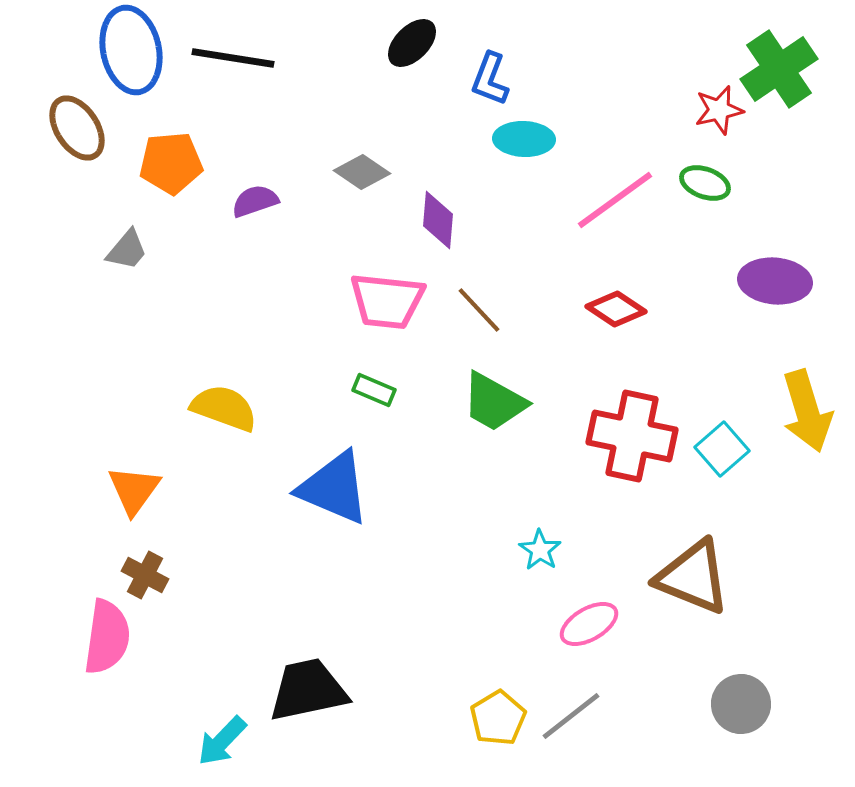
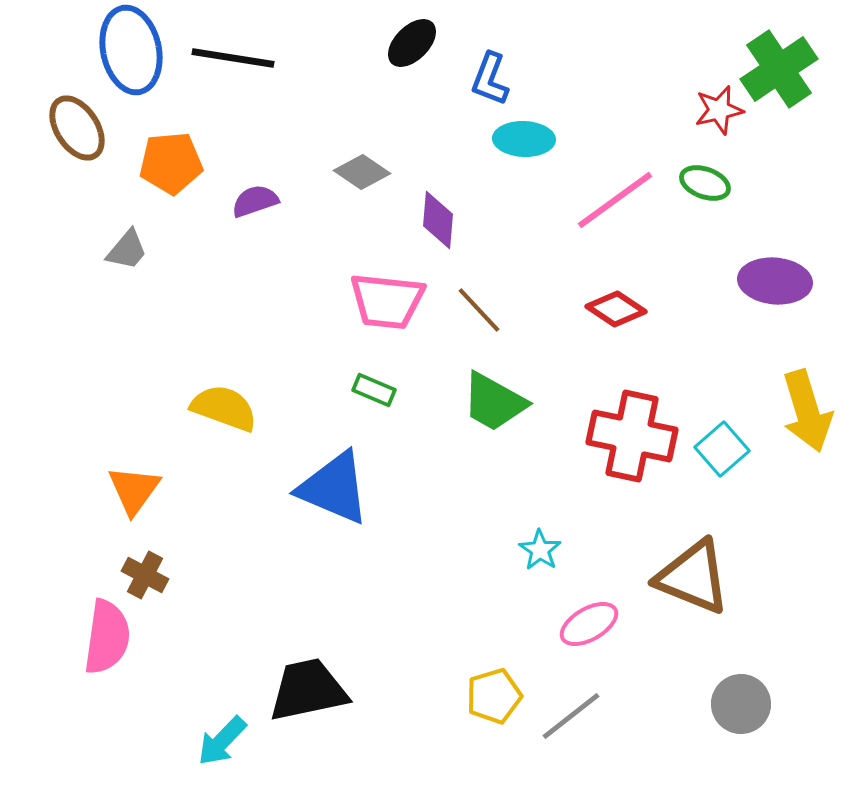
yellow pentagon: moved 4 px left, 22 px up; rotated 14 degrees clockwise
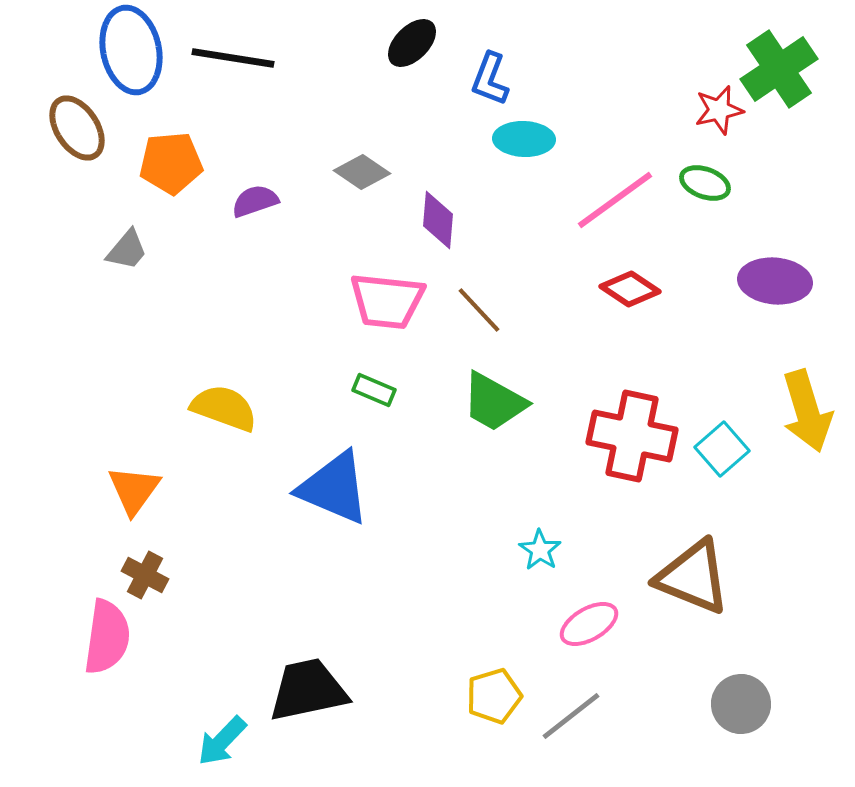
red diamond: moved 14 px right, 20 px up
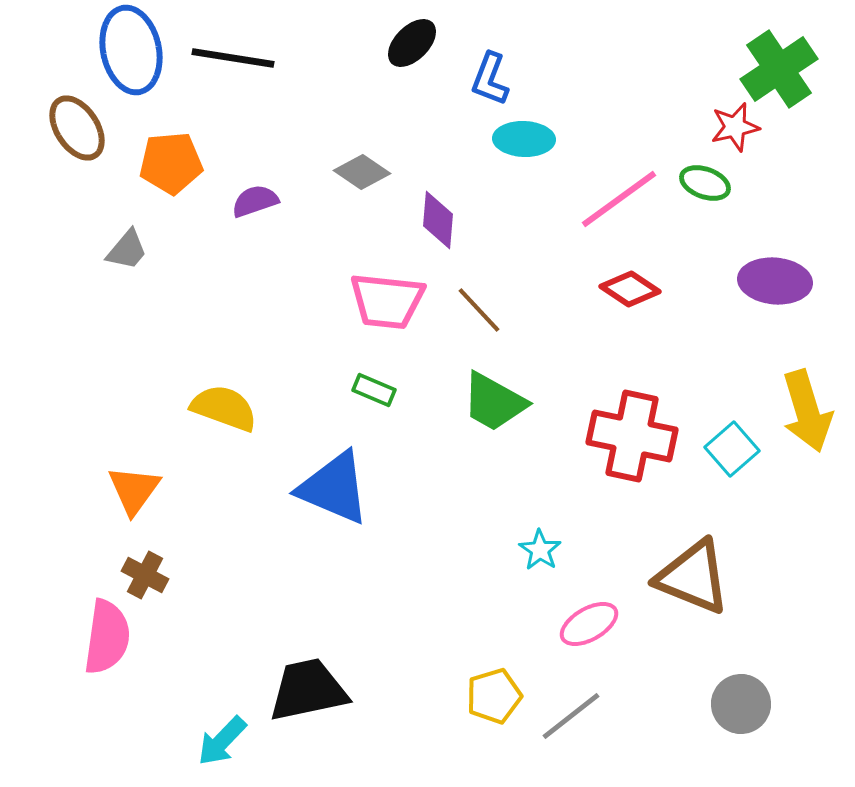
red star: moved 16 px right, 17 px down
pink line: moved 4 px right, 1 px up
cyan square: moved 10 px right
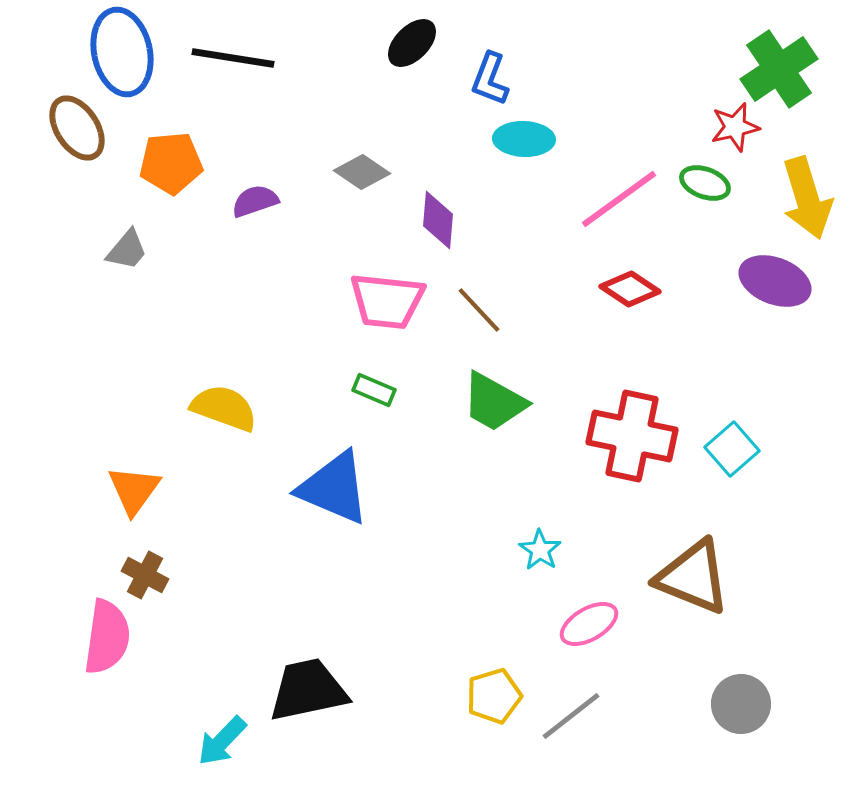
blue ellipse: moved 9 px left, 2 px down
purple ellipse: rotated 16 degrees clockwise
yellow arrow: moved 213 px up
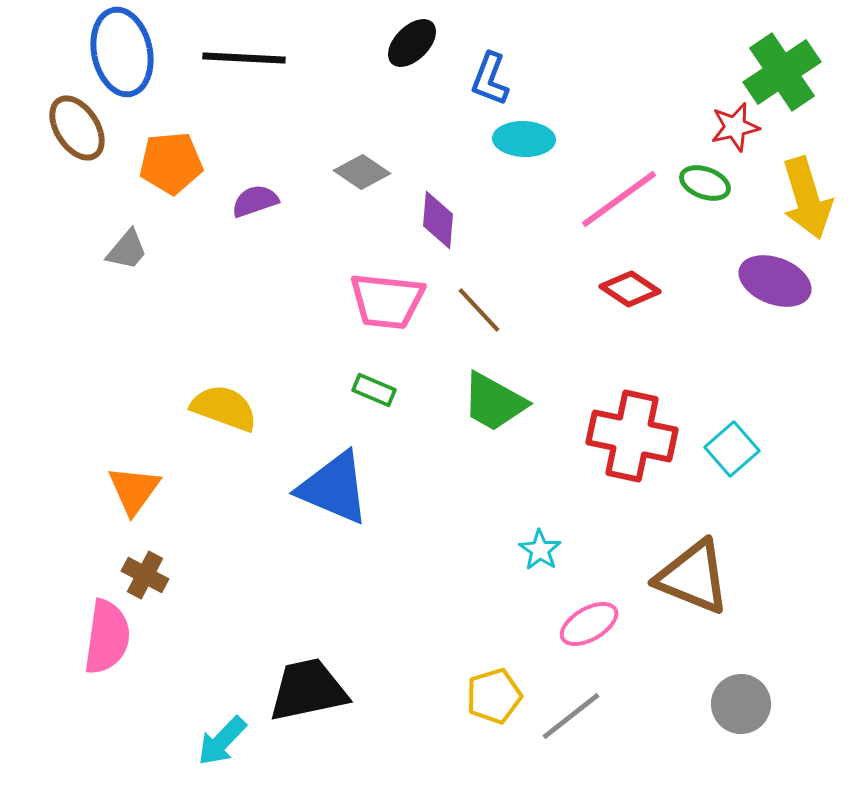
black line: moved 11 px right; rotated 6 degrees counterclockwise
green cross: moved 3 px right, 3 px down
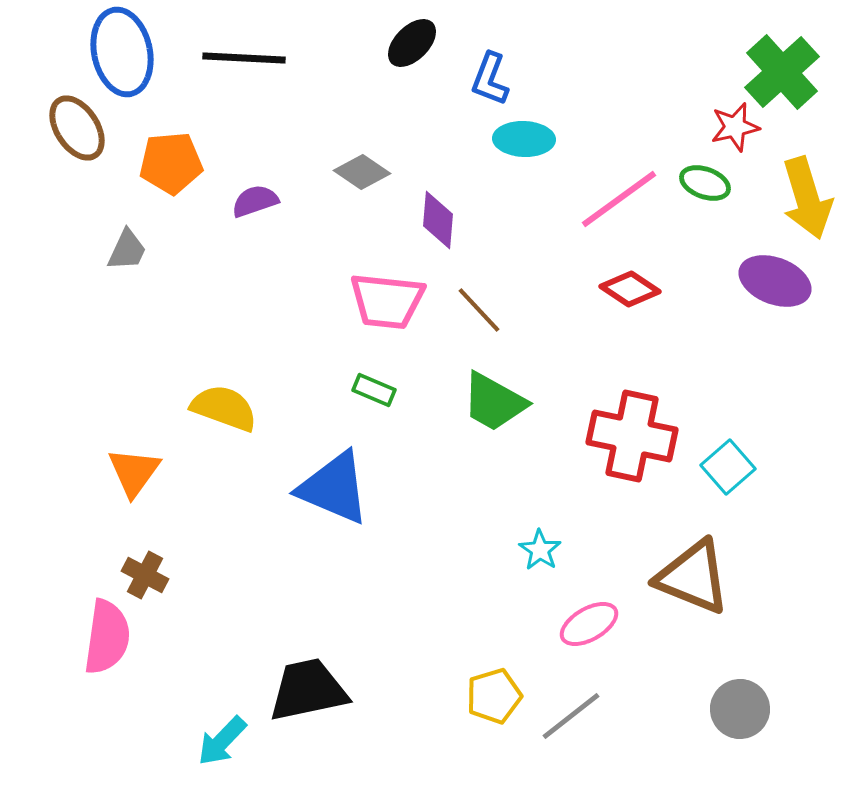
green cross: rotated 8 degrees counterclockwise
gray trapezoid: rotated 15 degrees counterclockwise
cyan square: moved 4 px left, 18 px down
orange triangle: moved 18 px up
gray circle: moved 1 px left, 5 px down
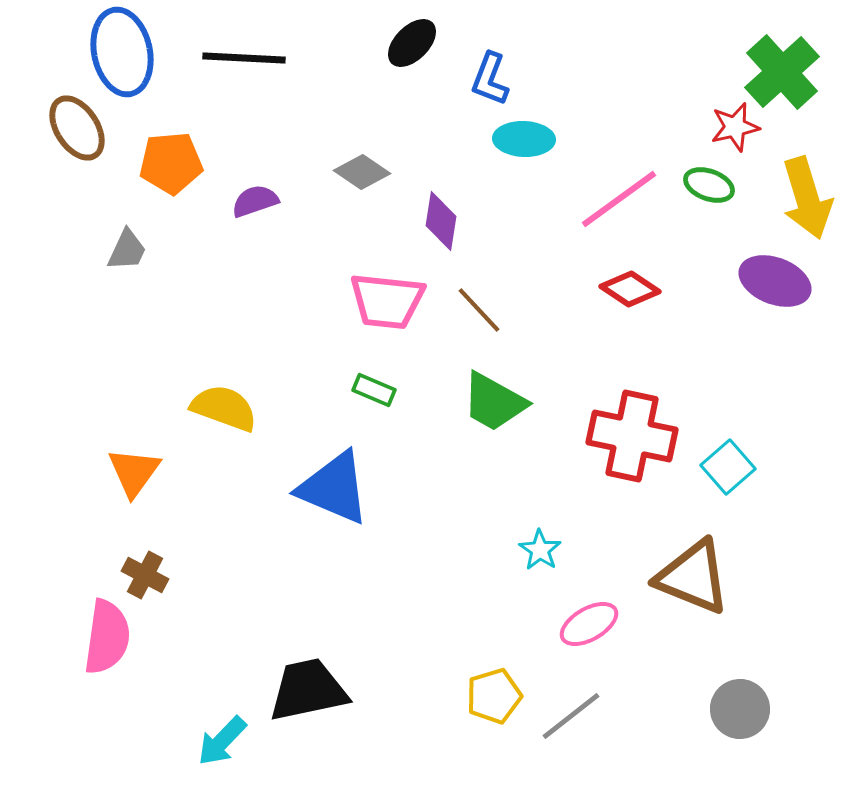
green ellipse: moved 4 px right, 2 px down
purple diamond: moved 3 px right, 1 px down; rotated 4 degrees clockwise
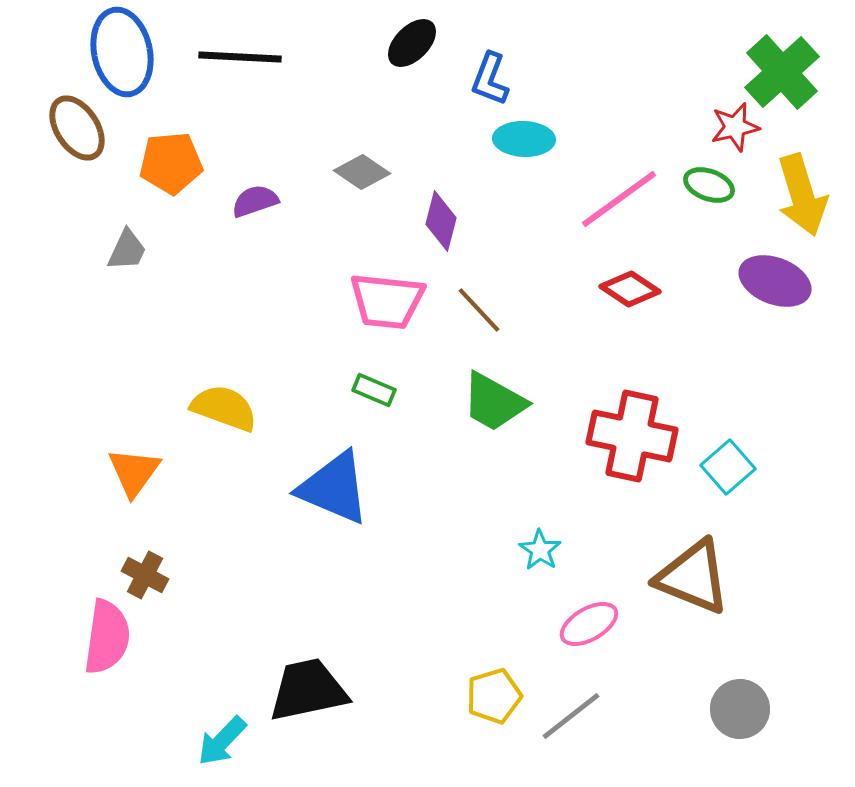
black line: moved 4 px left, 1 px up
yellow arrow: moved 5 px left, 3 px up
purple diamond: rotated 6 degrees clockwise
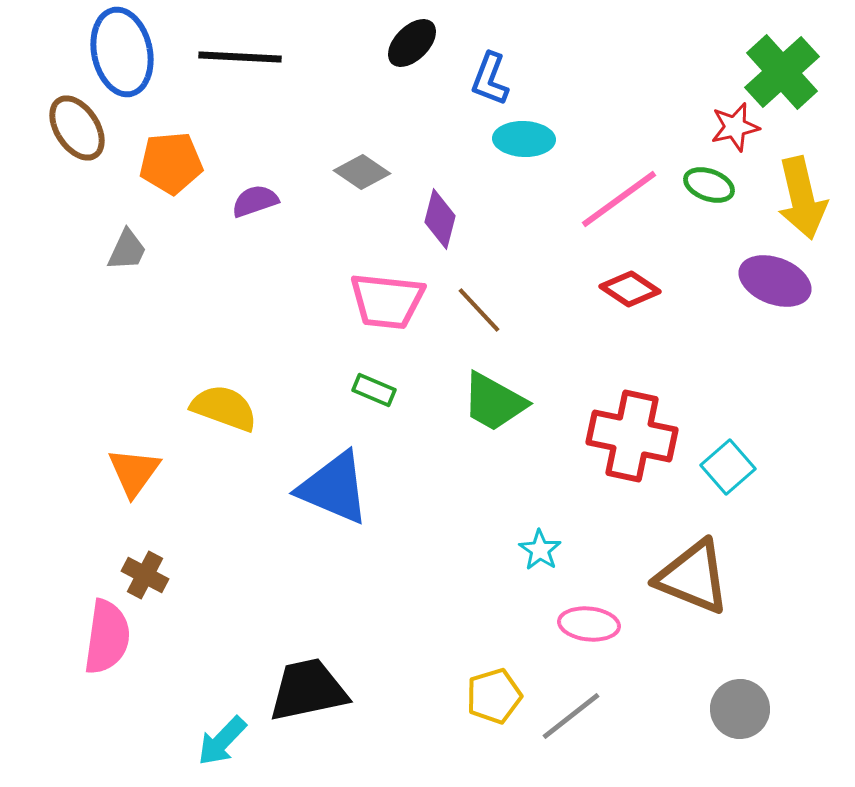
yellow arrow: moved 3 px down; rotated 4 degrees clockwise
purple diamond: moved 1 px left, 2 px up
pink ellipse: rotated 36 degrees clockwise
